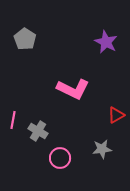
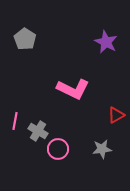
pink line: moved 2 px right, 1 px down
pink circle: moved 2 px left, 9 px up
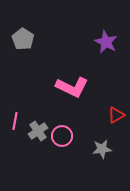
gray pentagon: moved 2 px left
pink L-shape: moved 1 px left, 2 px up
gray cross: rotated 24 degrees clockwise
pink circle: moved 4 px right, 13 px up
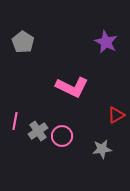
gray pentagon: moved 3 px down
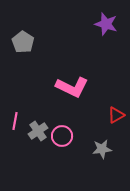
purple star: moved 18 px up; rotated 10 degrees counterclockwise
